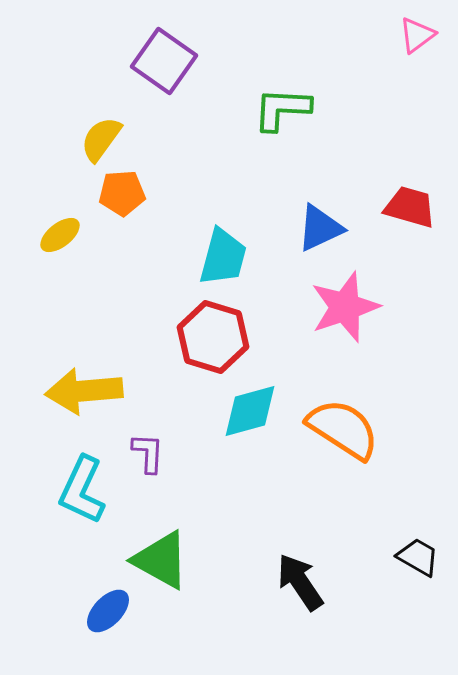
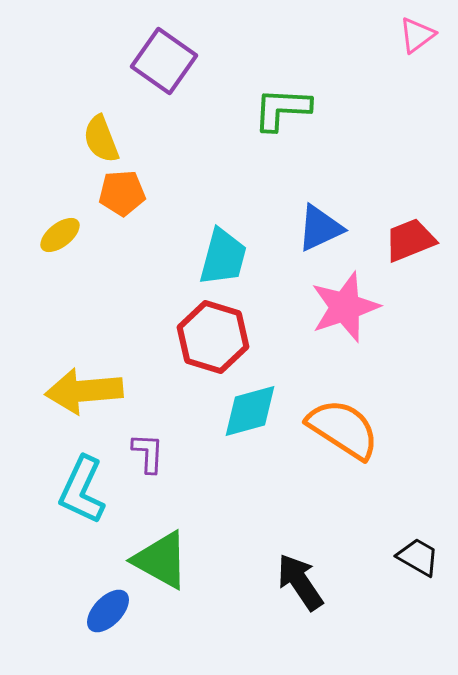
yellow semicircle: rotated 57 degrees counterclockwise
red trapezoid: moved 33 px down; rotated 38 degrees counterclockwise
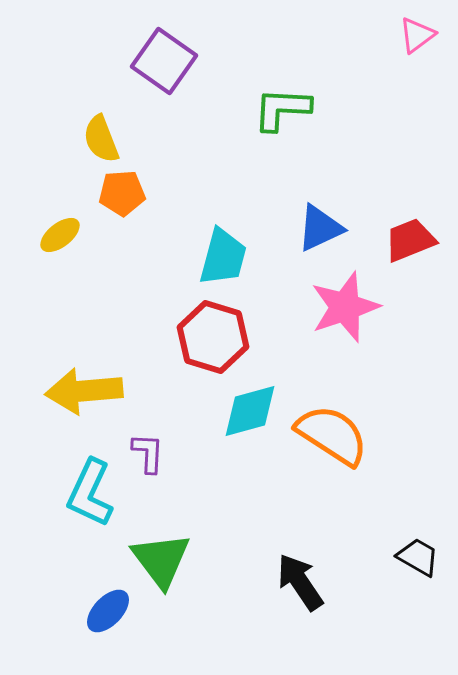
orange semicircle: moved 11 px left, 6 px down
cyan L-shape: moved 8 px right, 3 px down
green triangle: rotated 24 degrees clockwise
